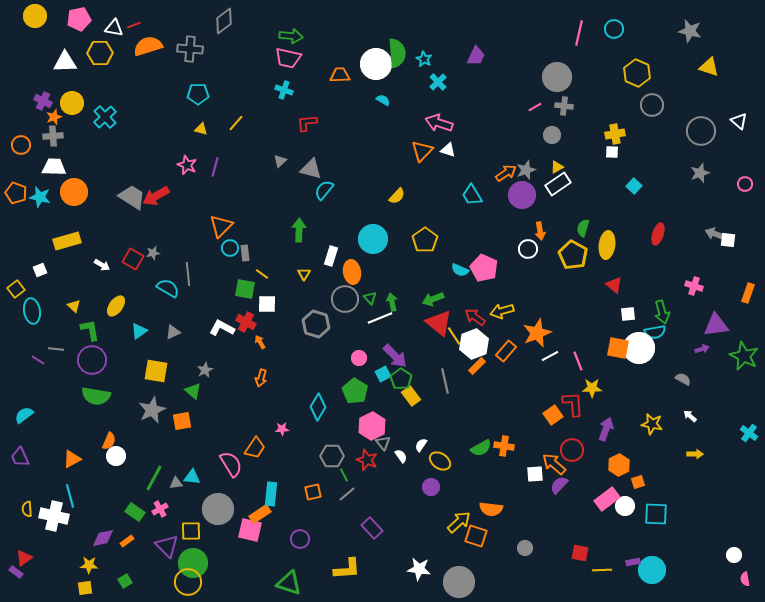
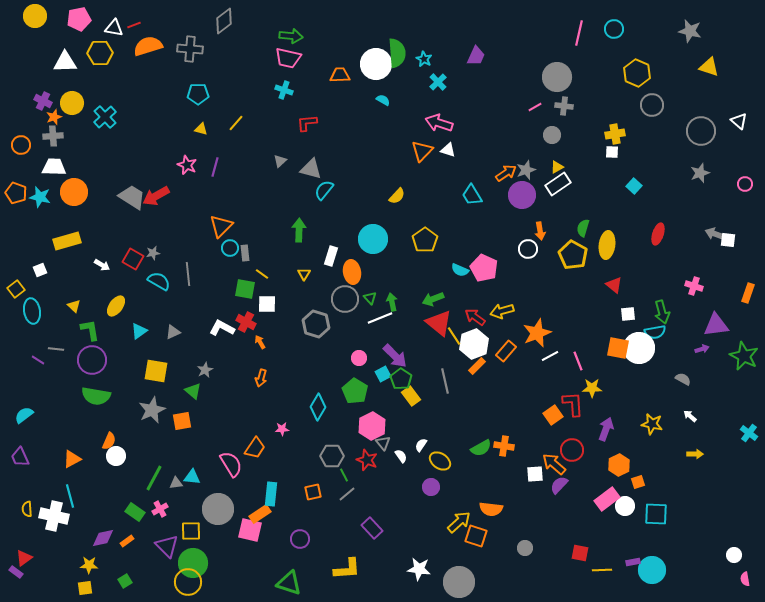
cyan semicircle at (168, 288): moved 9 px left, 7 px up
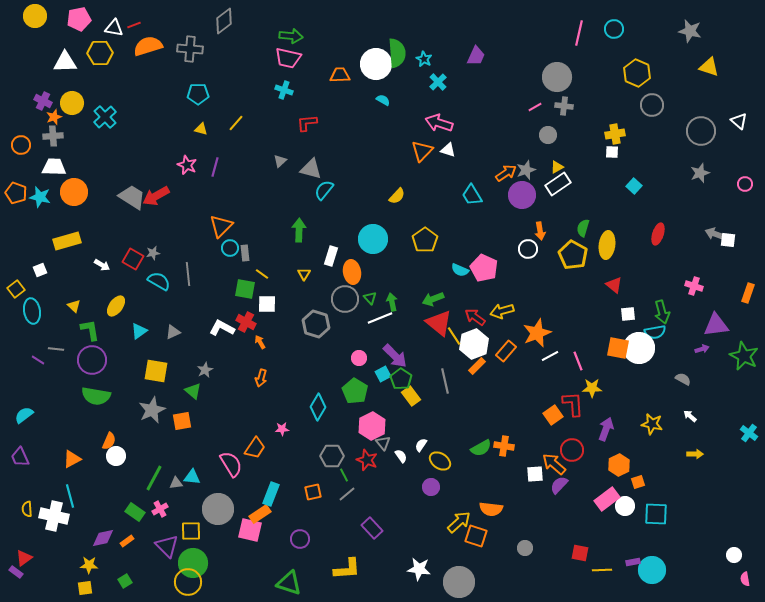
gray circle at (552, 135): moved 4 px left
cyan rectangle at (271, 494): rotated 15 degrees clockwise
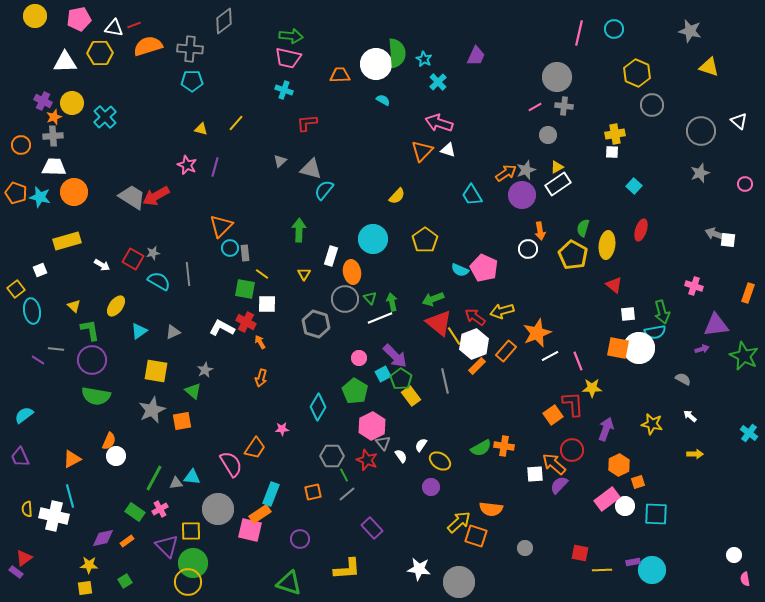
cyan pentagon at (198, 94): moved 6 px left, 13 px up
red ellipse at (658, 234): moved 17 px left, 4 px up
